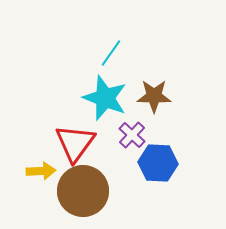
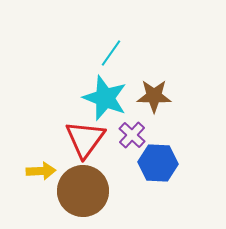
red triangle: moved 10 px right, 4 px up
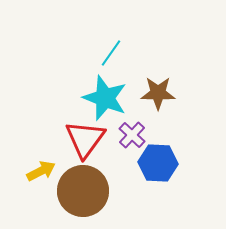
brown star: moved 4 px right, 3 px up
yellow arrow: rotated 24 degrees counterclockwise
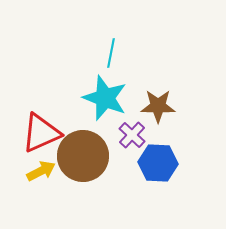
cyan line: rotated 24 degrees counterclockwise
brown star: moved 13 px down
red triangle: moved 44 px left, 6 px up; rotated 30 degrees clockwise
brown circle: moved 35 px up
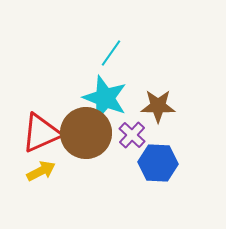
cyan line: rotated 24 degrees clockwise
brown circle: moved 3 px right, 23 px up
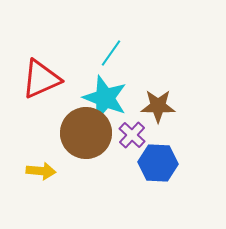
red triangle: moved 54 px up
yellow arrow: rotated 32 degrees clockwise
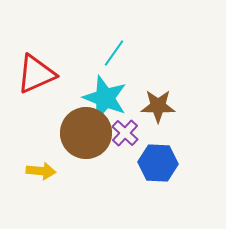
cyan line: moved 3 px right
red triangle: moved 5 px left, 5 px up
purple cross: moved 7 px left, 2 px up
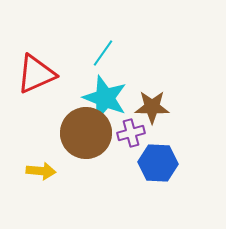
cyan line: moved 11 px left
brown star: moved 6 px left, 1 px down
purple cross: moved 6 px right; rotated 32 degrees clockwise
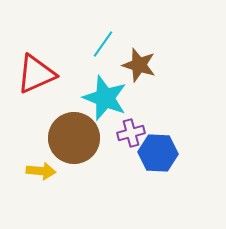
cyan line: moved 9 px up
brown star: moved 13 px left, 42 px up; rotated 16 degrees clockwise
brown circle: moved 12 px left, 5 px down
blue hexagon: moved 10 px up
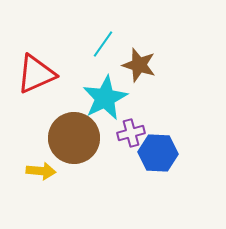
cyan star: rotated 24 degrees clockwise
